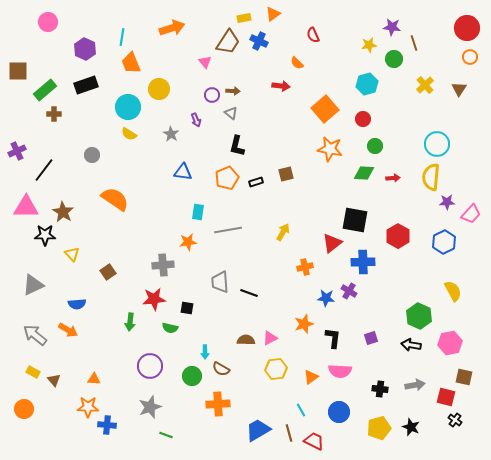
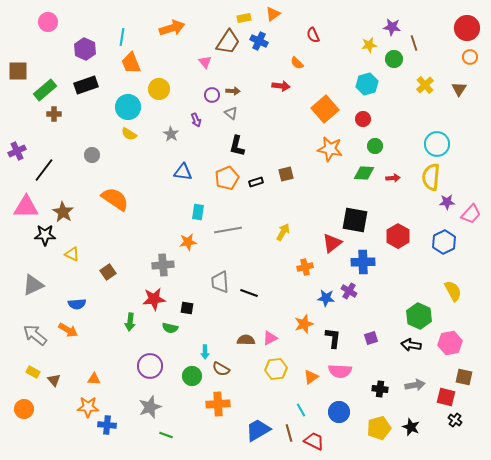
yellow triangle at (72, 254): rotated 21 degrees counterclockwise
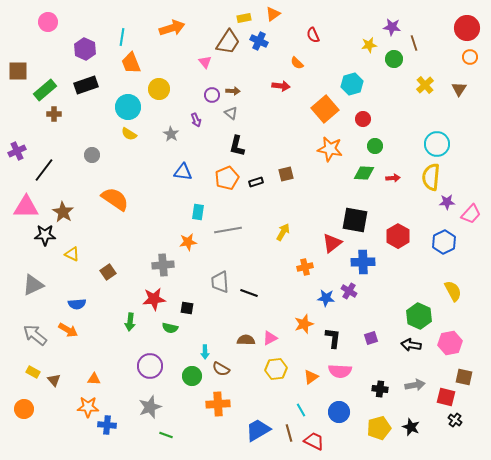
cyan hexagon at (367, 84): moved 15 px left
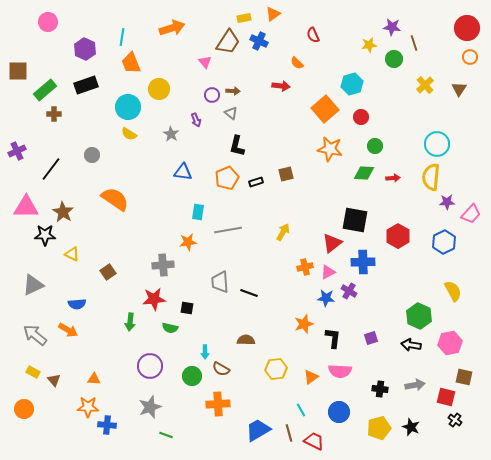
red circle at (363, 119): moved 2 px left, 2 px up
black line at (44, 170): moved 7 px right, 1 px up
pink triangle at (270, 338): moved 58 px right, 66 px up
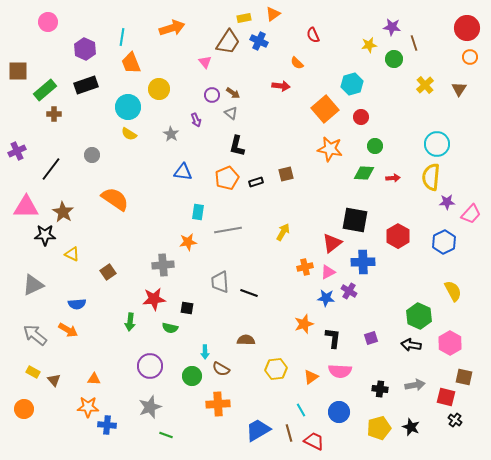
brown arrow at (233, 91): moved 2 px down; rotated 32 degrees clockwise
pink hexagon at (450, 343): rotated 20 degrees counterclockwise
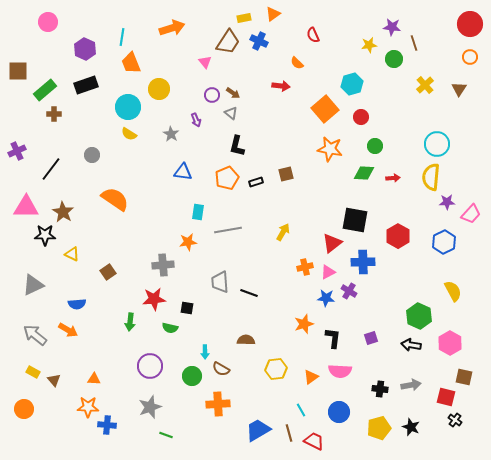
red circle at (467, 28): moved 3 px right, 4 px up
gray arrow at (415, 385): moved 4 px left
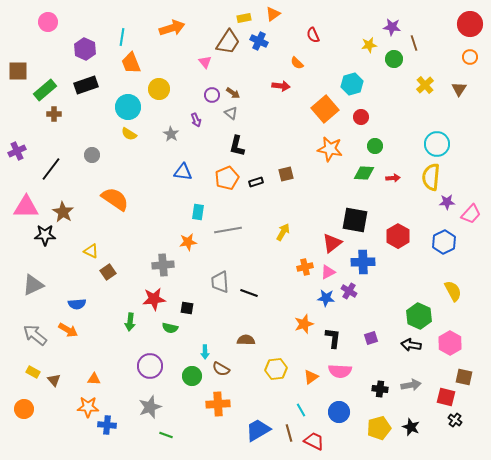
yellow triangle at (72, 254): moved 19 px right, 3 px up
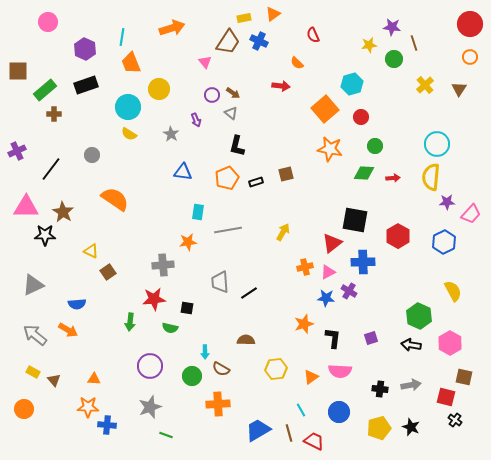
black line at (249, 293): rotated 54 degrees counterclockwise
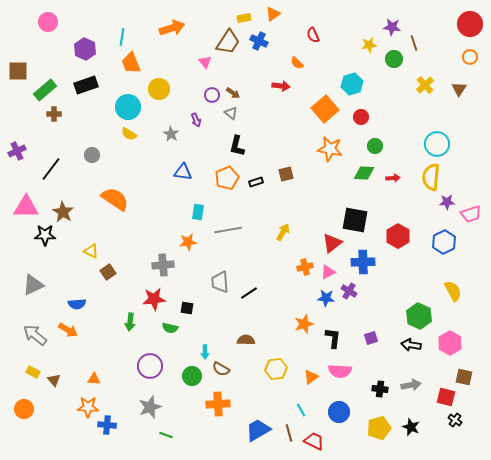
pink trapezoid at (471, 214): rotated 30 degrees clockwise
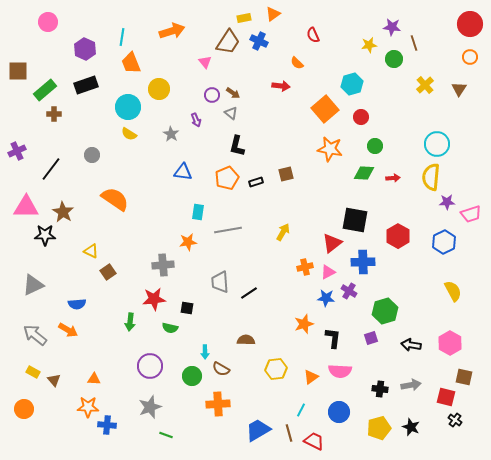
orange arrow at (172, 28): moved 3 px down
green hexagon at (419, 316): moved 34 px left, 5 px up; rotated 20 degrees clockwise
cyan line at (301, 410): rotated 56 degrees clockwise
